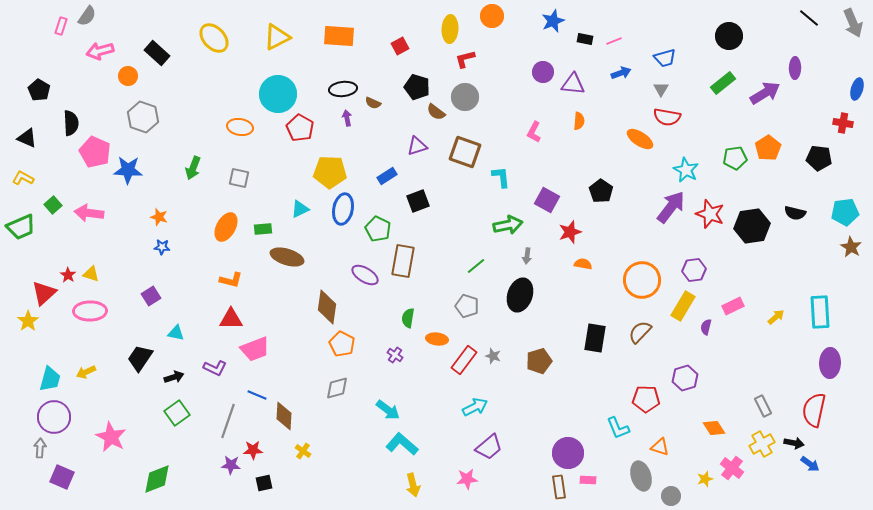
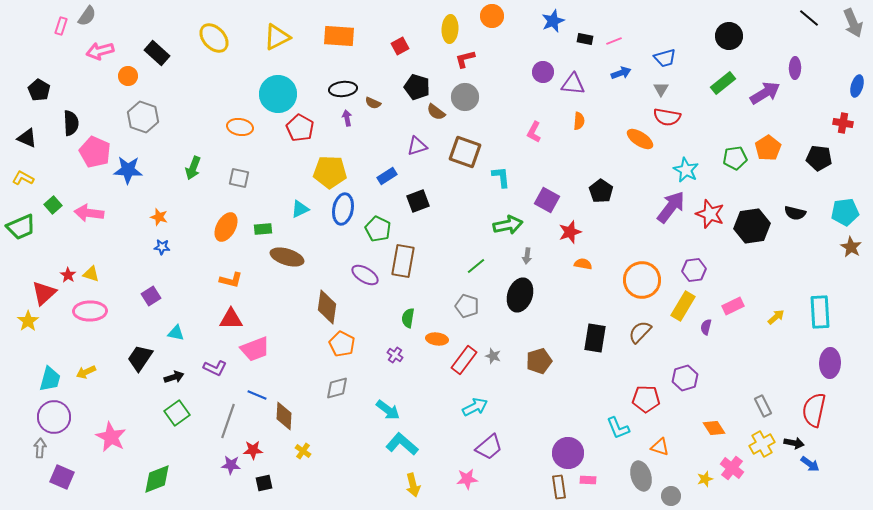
blue ellipse at (857, 89): moved 3 px up
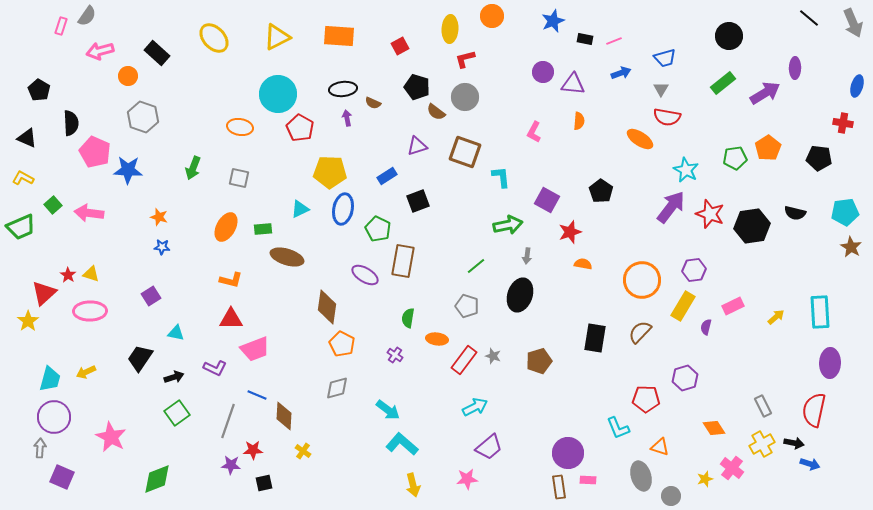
blue arrow at (810, 464): rotated 18 degrees counterclockwise
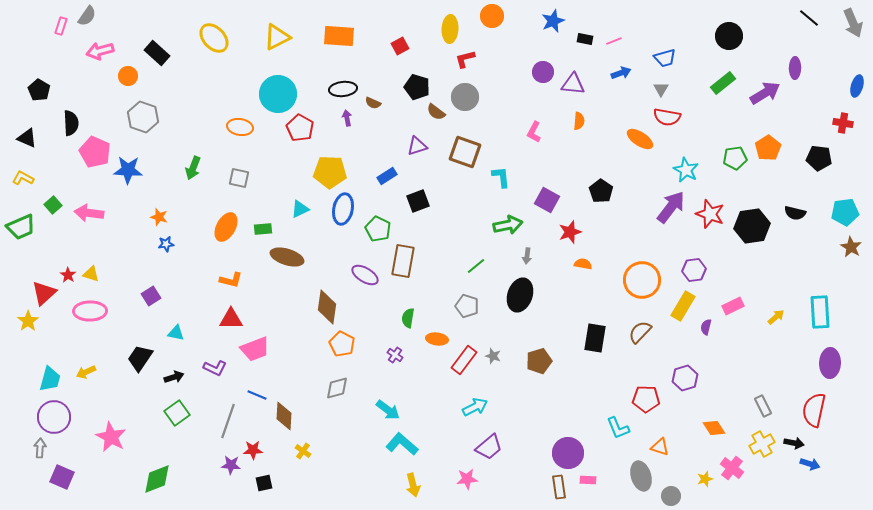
blue star at (162, 247): moved 4 px right, 3 px up; rotated 14 degrees counterclockwise
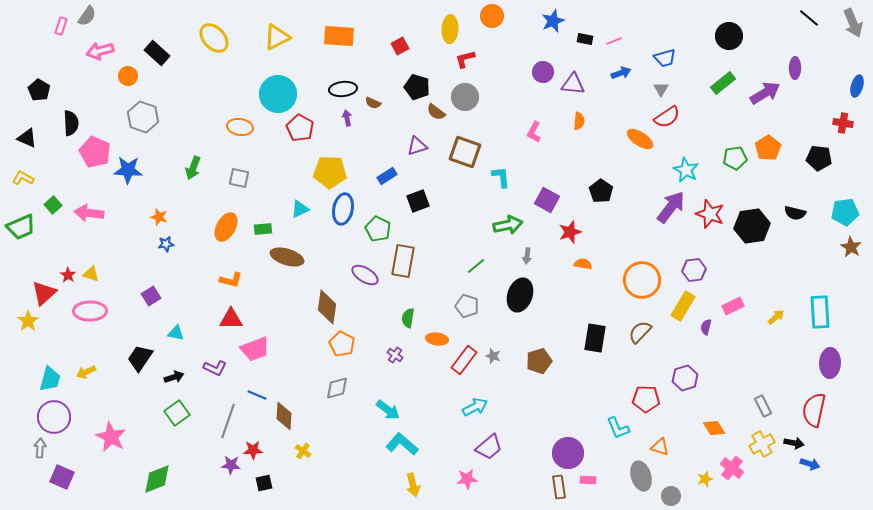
red semicircle at (667, 117): rotated 44 degrees counterclockwise
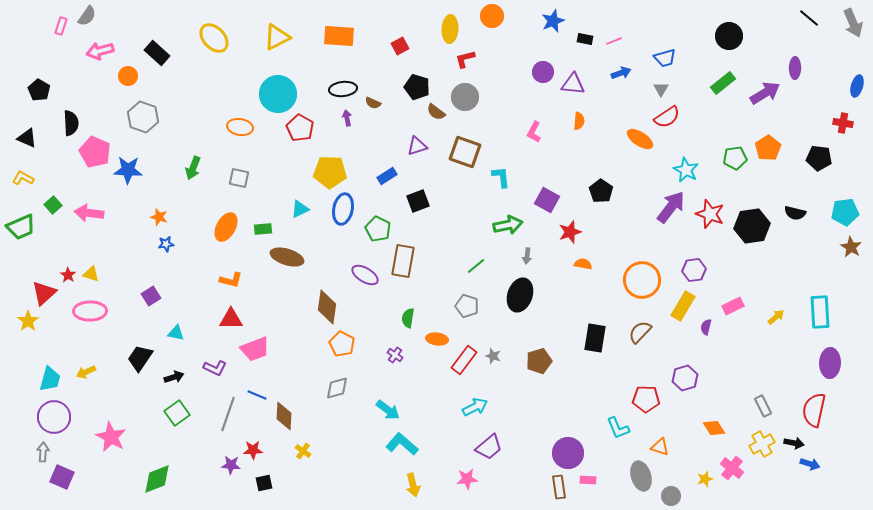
gray line at (228, 421): moved 7 px up
gray arrow at (40, 448): moved 3 px right, 4 px down
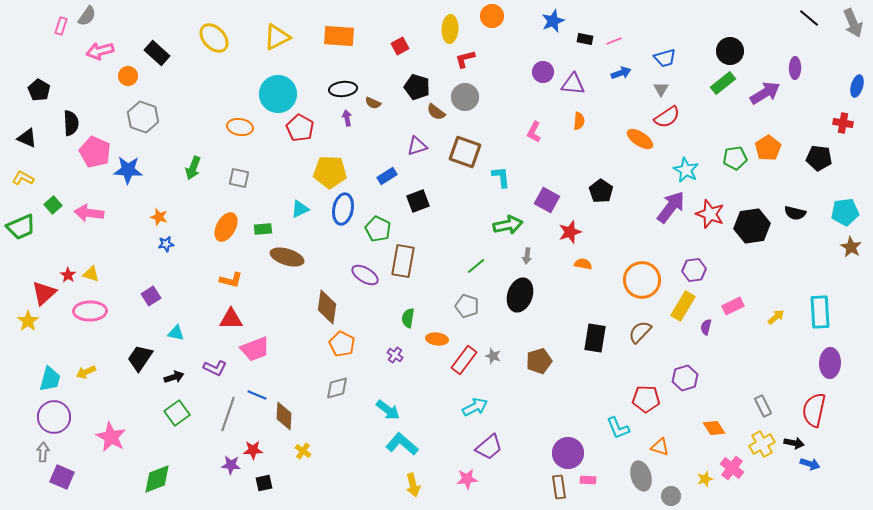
black circle at (729, 36): moved 1 px right, 15 px down
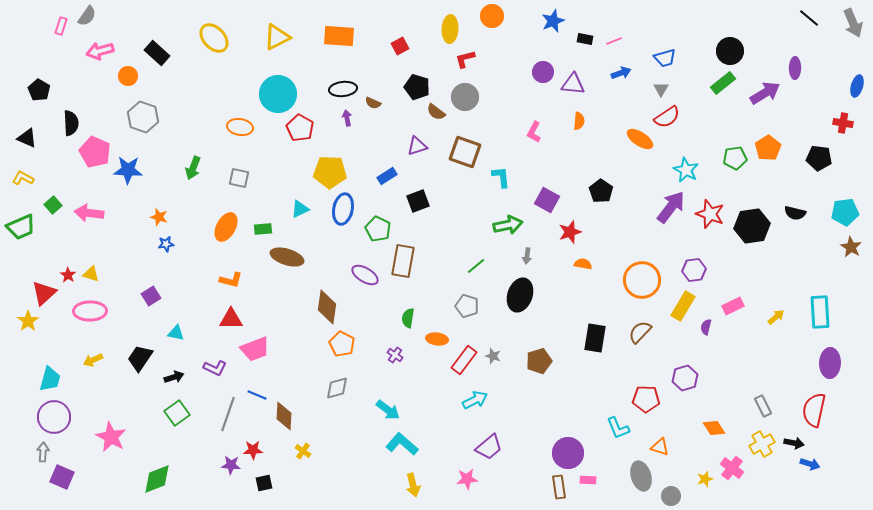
yellow arrow at (86, 372): moved 7 px right, 12 px up
cyan arrow at (475, 407): moved 7 px up
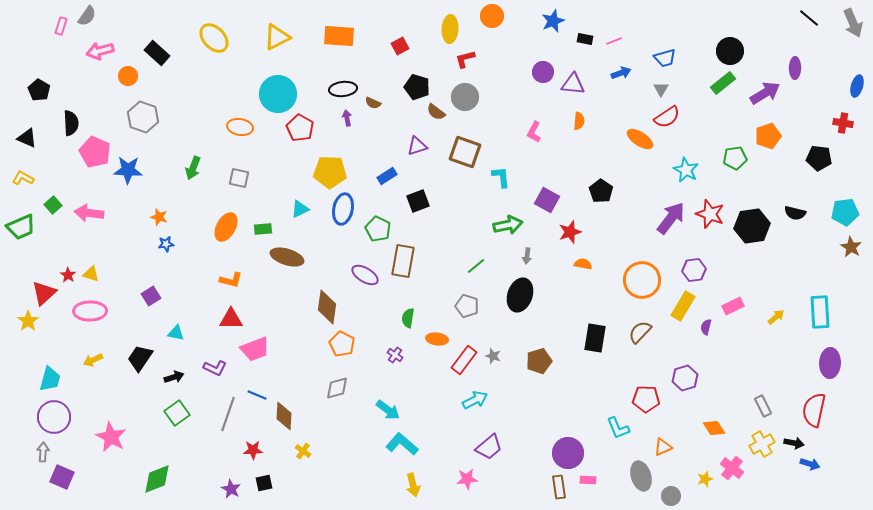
orange pentagon at (768, 148): moved 12 px up; rotated 15 degrees clockwise
purple arrow at (671, 207): moved 11 px down
orange triangle at (660, 447): moved 3 px right; rotated 42 degrees counterclockwise
purple star at (231, 465): moved 24 px down; rotated 24 degrees clockwise
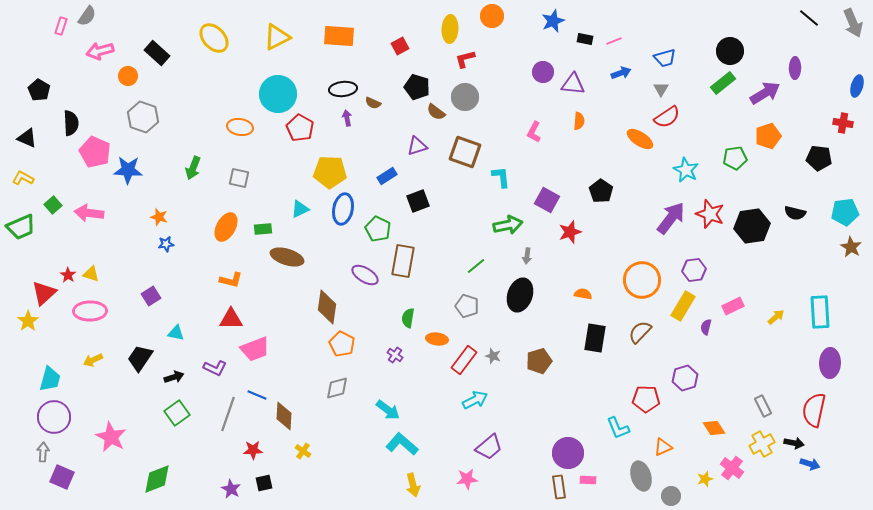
orange semicircle at (583, 264): moved 30 px down
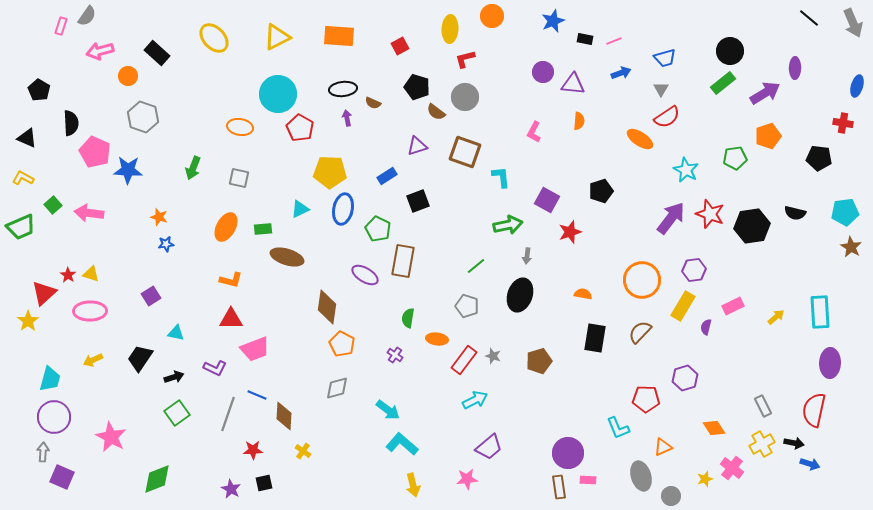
black pentagon at (601, 191): rotated 20 degrees clockwise
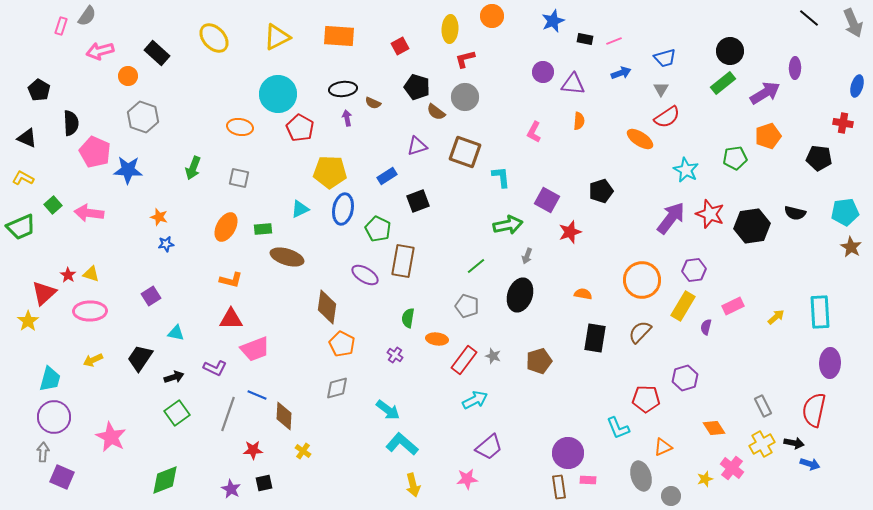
gray arrow at (527, 256): rotated 14 degrees clockwise
green diamond at (157, 479): moved 8 px right, 1 px down
